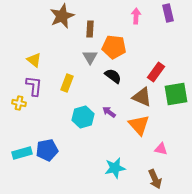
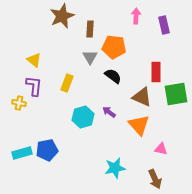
purple rectangle: moved 4 px left, 12 px down
red rectangle: rotated 36 degrees counterclockwise
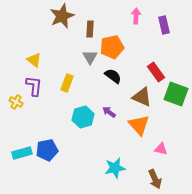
orange pentagon: moved 2 px left; rotated 20 degrees counterclockwise
red rectangle: rotated 36 degrees counterclockwise
green square: rotated 30 degrees clockwise
yellow cross: moved 3 px left, 1 px up; rotated 16 degrees clockwise
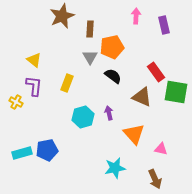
green square: moved 2 px up; rotated 10 degrees counterclockwise
purple arrow: moved 1 px down; rotated 40 degrees clockwise
orange triangle: moved 5 px left, 9 px down
